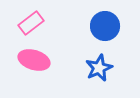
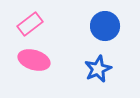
pink rectangle: moved 1 px left, 1 px down
blue star: moved 1 px left, 1 px down
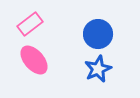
blue circle: moved 7 px left, 8 px down
pink ellipse: rotated 32 degrees clockwise
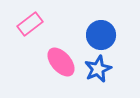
blue circle: moved 3 px right, 1 px down
pink ellipse: moved 27 px right, 2 px down
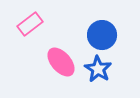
blue circle: moved 1 px right
blue star: rotated 16 degrees counterclockwise
